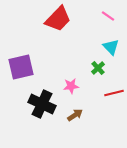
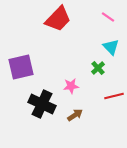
pink line: moved 1 px down
red line: moved 3 px down
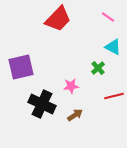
cyan triangle: moved 2 px right; rotated 18 degrees counterclockwise
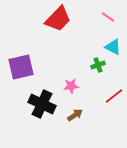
green cross: moved 3 px up; rotated 24 degrees clockwise
red line: rotated 24 degrees counterclockwise
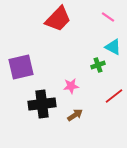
black cross: rotated 32 degrees counterclockwise
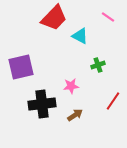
red trapezoid: moved 4 px left, 1 px up
cyan triangle: moved 33 px left, 11 px up
red line: moved 1 px left, 5 px down; rotated 18 degrees counterclockwise
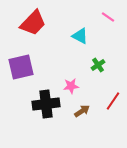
red trapezoid: moved 21 px left, 5 px down
green cross: rotated 16 degrees counterclockwise
black cross: moved 4 px right
brown arrow: moved 7 px right, 4 px up
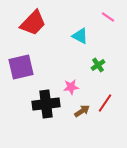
pink star: moved 1 px down
red line: moved 8 px left, 2 px down
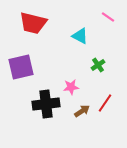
red trapezoid: rotated 60 degrees clockwise
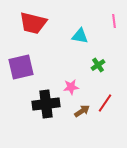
pink line: moved 6 px right, 4 px down; rotated 48 degrees clockwise
cyan triangle: rotated 18 degrees counterclockwise
